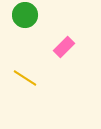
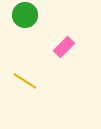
yellow line: moved 3 px down
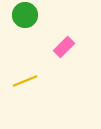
yellow line: rotated 55 degrees counterclockwise
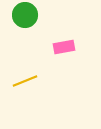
pink rectangle: rotated 35 degrees clockwise
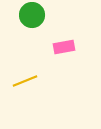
green circle: moved 7 px right
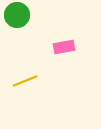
green circle: moved 15 px left
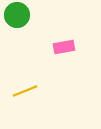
yellow line: moved 10 px down
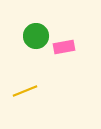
green circle: moved 19 px right, 21 px down
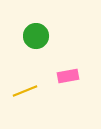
pink rectangle: moved 4 px right, 29 px down
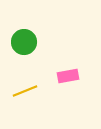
green circle: moved 12 px left, 6 px down
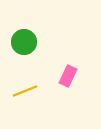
pink rectangle: rotated 55 degrees counterclockwise
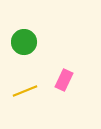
pink rectangle: moved 4 px left, 4 px down
